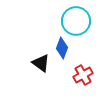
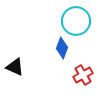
black triangle: moved 26 px left, 4 px down; rotated 12 degrees counterclockwise
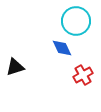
blue diamond: rotated 45 degrees counterclockwise
black triangle: rotated 42 degrees counterclockwise
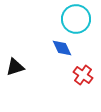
cyan circle: moved 2 px up
red cross: rotated 24 degrees counterclockwise
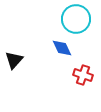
black triangle: moved 1 px left, 7 px up; rotated 30 degrees counterclockwise
red cross: rotated 18 degrees counterclockwise
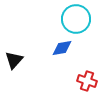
blue diamond: rotated 75 degrees counterclockwise
red cross: moved 4 px right, 6 px down
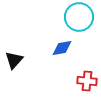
cyan circle: moved 3 px right, 2 px up
red cross: rotated 12 degrees counterclockwise
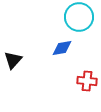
black triangle: moved 1 px left
